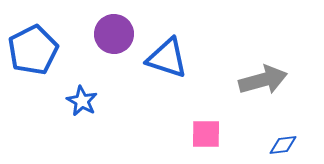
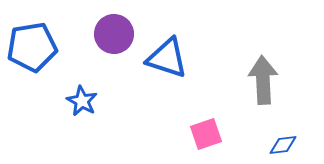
blue pentagon: moved 1 px left, 3 px up; rotated 18 degrees clockwise
gray arrow: rotated 78 degrees counterclockwise
pink square: rotated 20 degrees counterclockwise
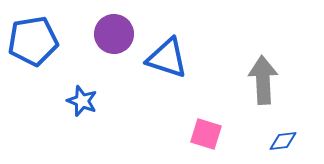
blue pentagon: moved 1 px right, 6 px up
blue star: rotated 8 degrees counterclockwise
pink square: rotated 36 degrees clockwise
blue diamond: moved 4 px up
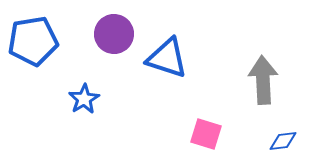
blue star: moved 2 px right, 2 px up; rotated 20 degrees clockwise
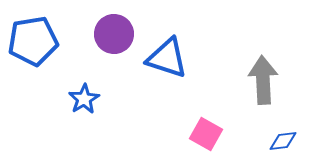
pink square: rotated 12 degrees clockwise
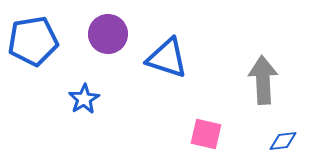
purple circle: moved 6 px left
pink square: rotated 16 degrees counterclockwise
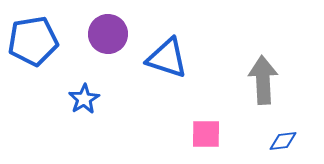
pink square: rotated 12 degrees counterclockwise
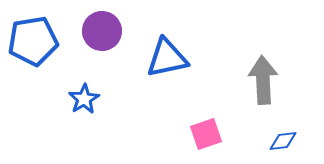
purple circle: moved 6 px left, 3 px up
blue triangle: rotated 30 degrees counterclockwise
pink square: rotated 20 degrees counterclockwise
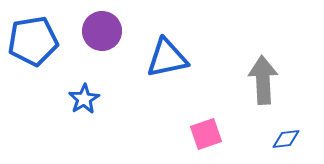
blue diamond: moved 3 px right, 2 px up
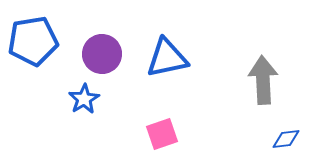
purple circle: moved 23 px down
pink square: moved 44 px left
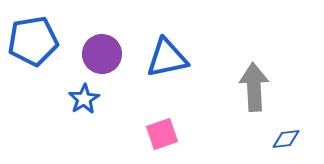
gray arrow: moved 9 px left, 7 px down
